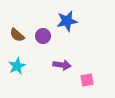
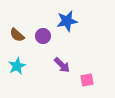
purple arrow: rotated 36 degrees clockwise
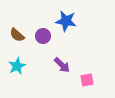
blue star: moved 1 px left; rotated 20 degrees clockwise
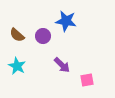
cyan star: rotated 18 degrees counterclockwise
